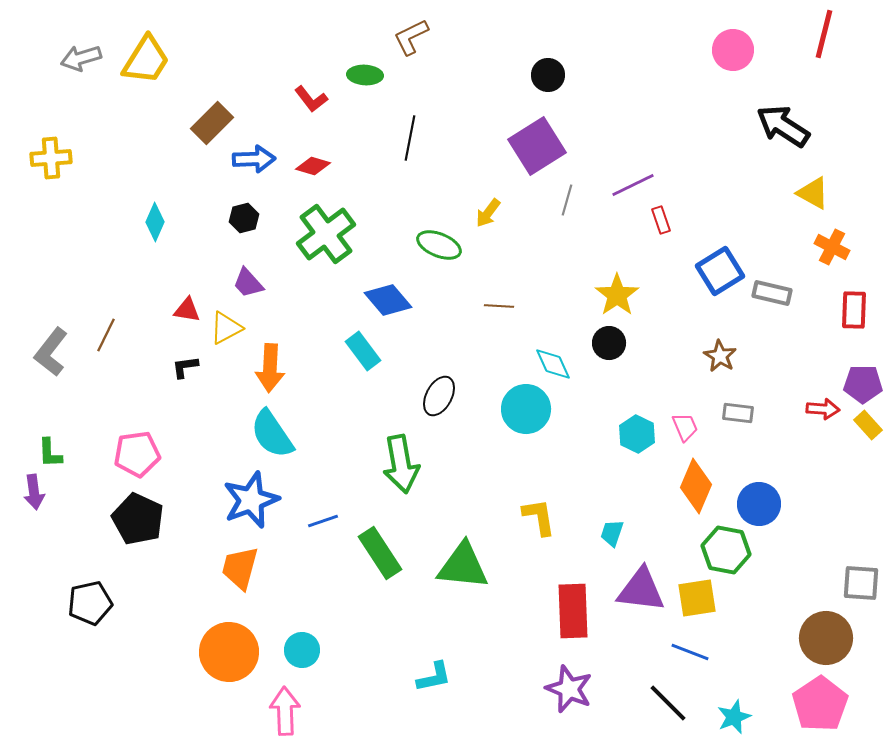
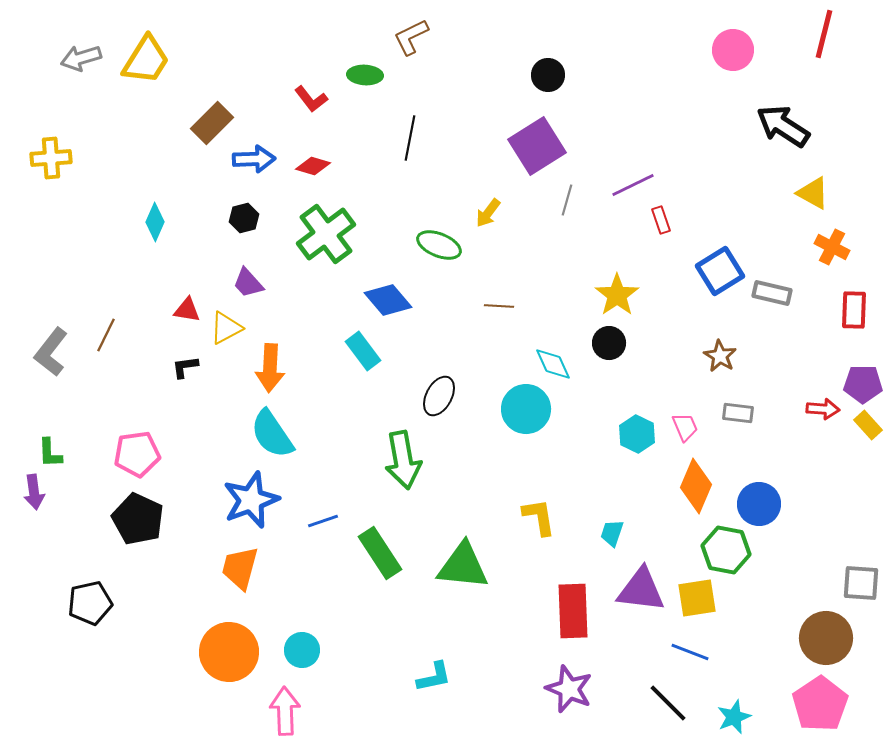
green arrow at (401, 464): moved 2 px right, 4 px up
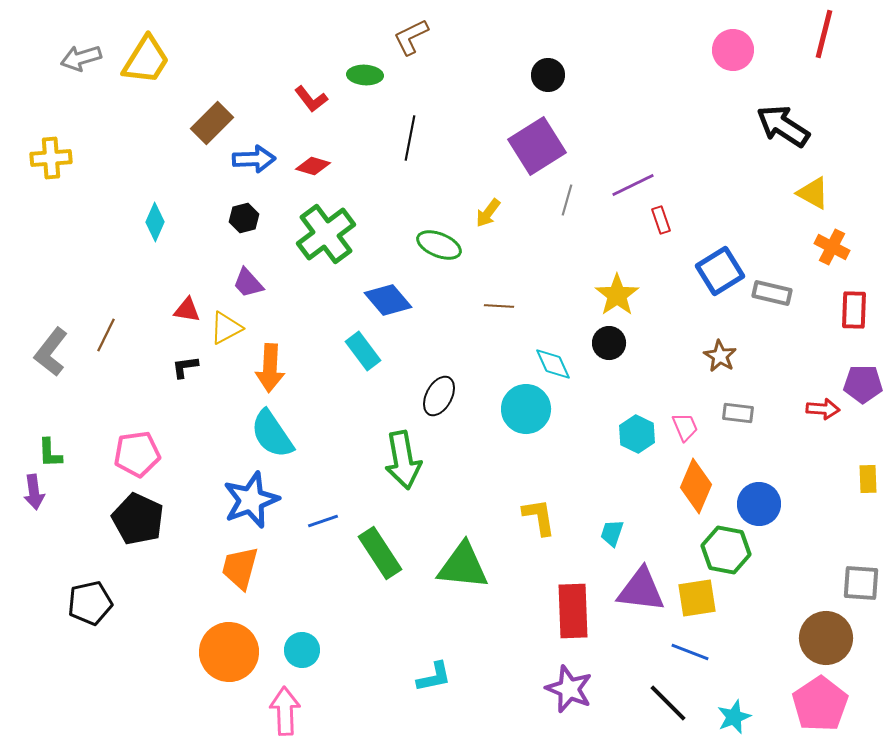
yellow rectangle at (868, 425): moved 54 px down; rotated 40 degrees clockwise
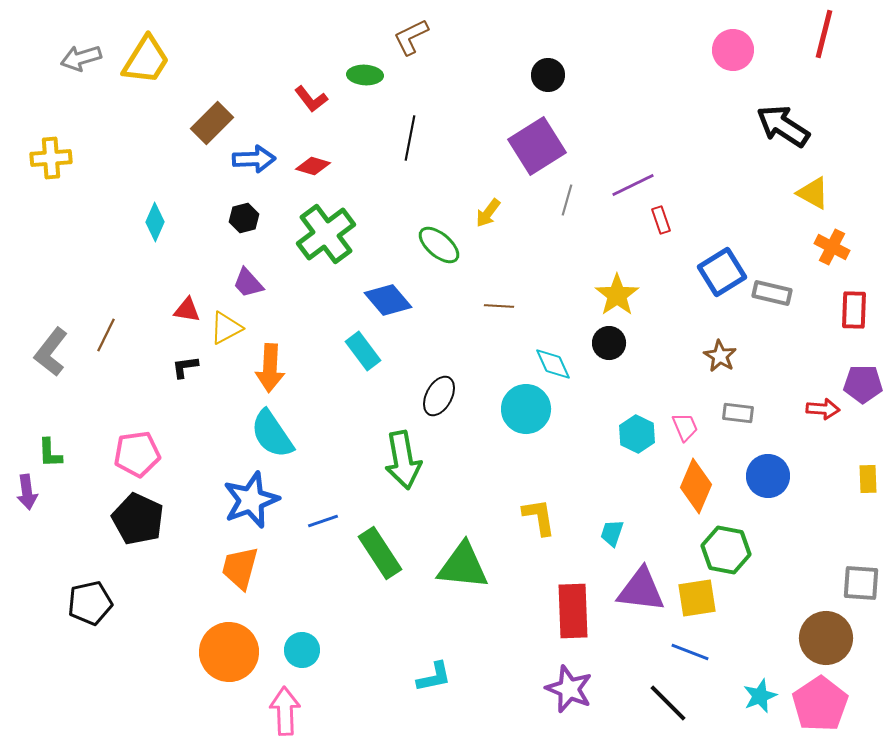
green ellipse at (439, 245): rotated 18 degrees clockwise
blue square at (720, 271): moved 2 px right, 1 px down
purple arrow at (34, 492): moved 7 px left
blue circle at (759, 504): moved 9 px right, 28 px up
cyan star at (734, 717): moved 26 px right, 21 px up
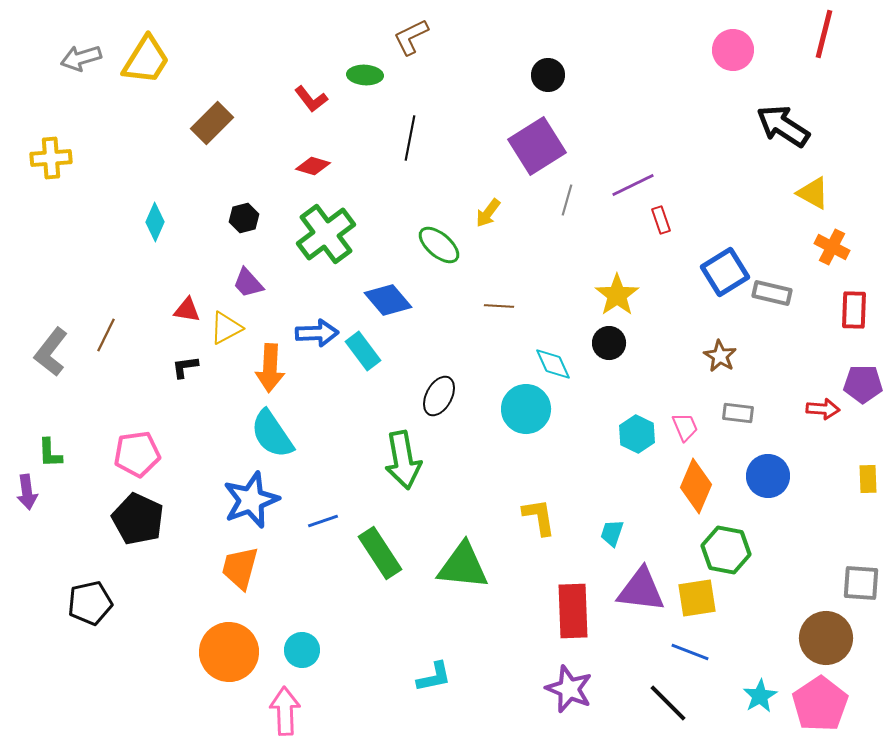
blue arrow at (254, 159): moved 63 px right, 174 px down
blue square at (722, 272): moved 3 px right
cyan star at (760, 696): rotated 8 degrees counterclockwise
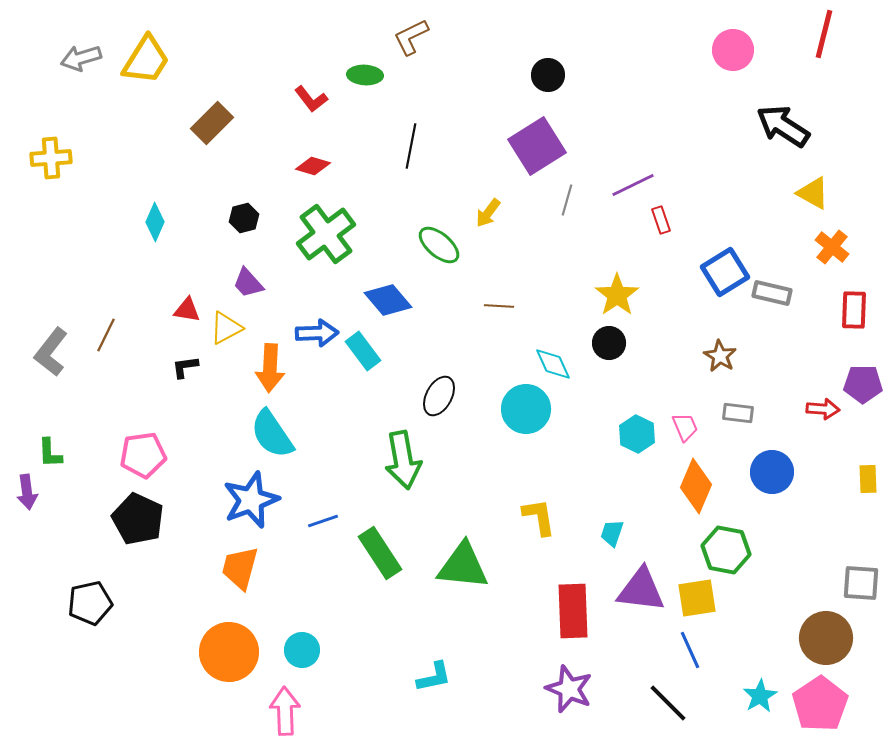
black line at (410, 138): moved 1 px right, 8 px down
orange cross at (832, 247): rotated 12 degrees clockwise
pink pentagon at (137, 454): moved 6 px right, 1 px down
blue circle at (768, 476): moved 4 px right, 4 px up
blue line at (690, 652): moved 2 px up; rotated 45 degrees clockwise
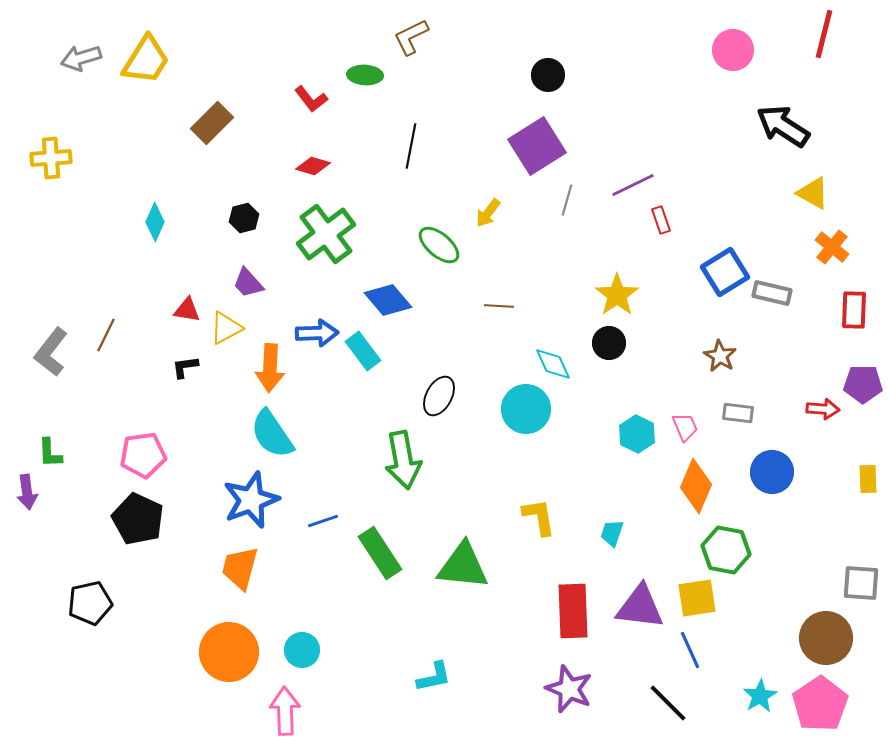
purple triangle at (641, 590): moved 1 px left, 17 px down
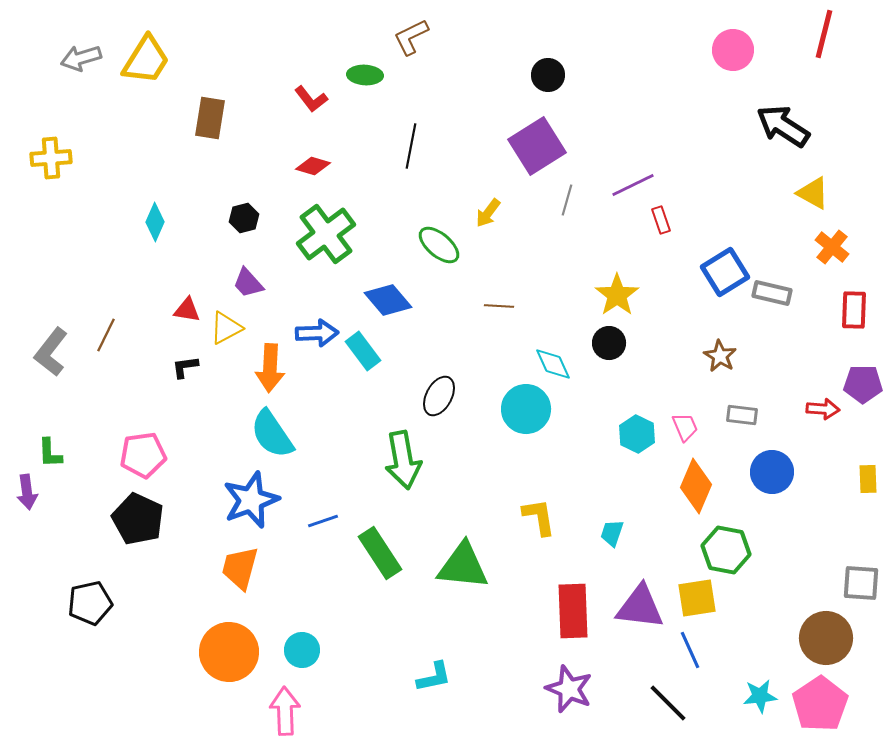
brown rectangle at (212, 123): moved 2 px left, 5 px up; rotated 36 degrees counterclockwise
gray rectangle at (738, 413): moved 4 px right, 2 px down
cyan star at (760, 696): rotated 24 degrees clockwise
